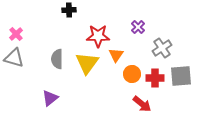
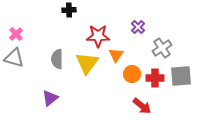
red arrow: moved 2 px down
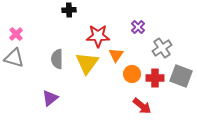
gray square: rotated 25 degrees clockwise
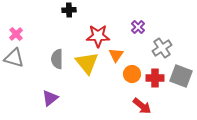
yellow triangle: rotated 15 degrees counterclockwise
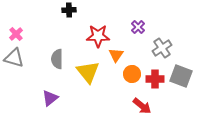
yellow triangle: moved 1 px right, 9 px down
red cross: moved 1 px down
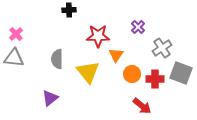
gray triangle: rotated 10 degrees counterclockwise
gray square: moved 3 px up
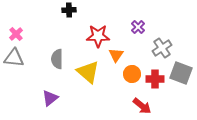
yellow triangle: rotated 10 degrees counterclockwise
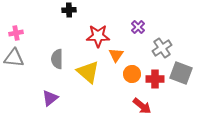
pink cross: moved 1 px up; rotated 32 degrees clockwise
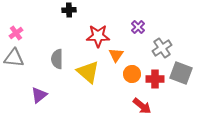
pink cross: rotated 24 degrees counterclockwise
purple triangle: moved 11 px left, 3 px up
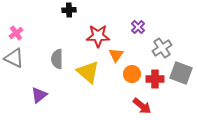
gray triangle: rotated 20 degrees clockwise
